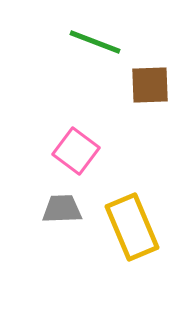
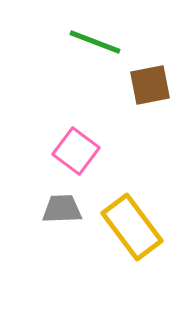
brown square: rotated 9 degrees counterclockwise
yellow rectangle: rotated 14 degrees counterclockwise
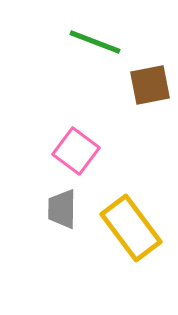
gray trapezoid: rotated 87 degrees counterclockwise
yellow rectangle: moved 1 px left, 1 px down
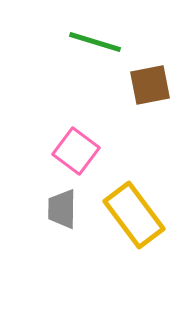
green line: rotated 4 degrees counterclockwise
yellow rectangle: moved 3 px right, 13 px up
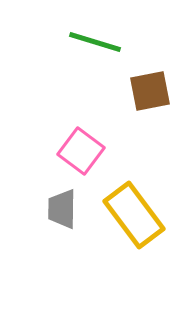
brown square: moved 6 px down
pink square: moved 5 px right
